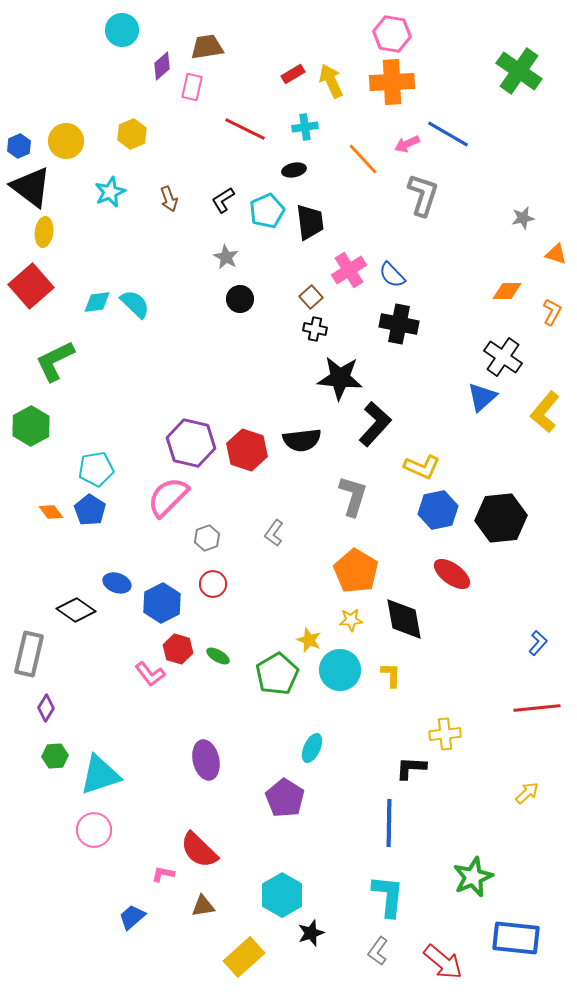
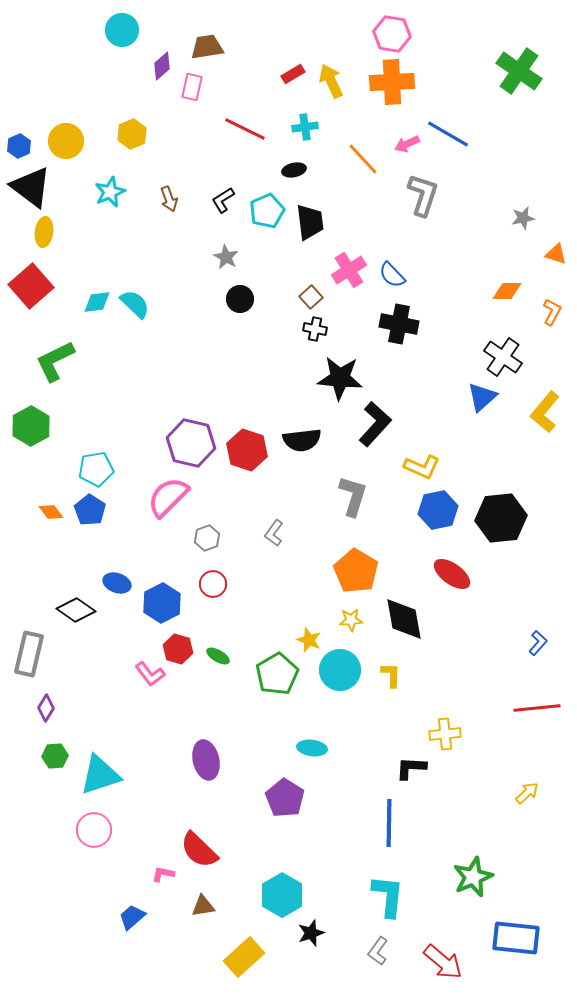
cyan ellipse at (312, 748): rotated 72 degrees clockwise
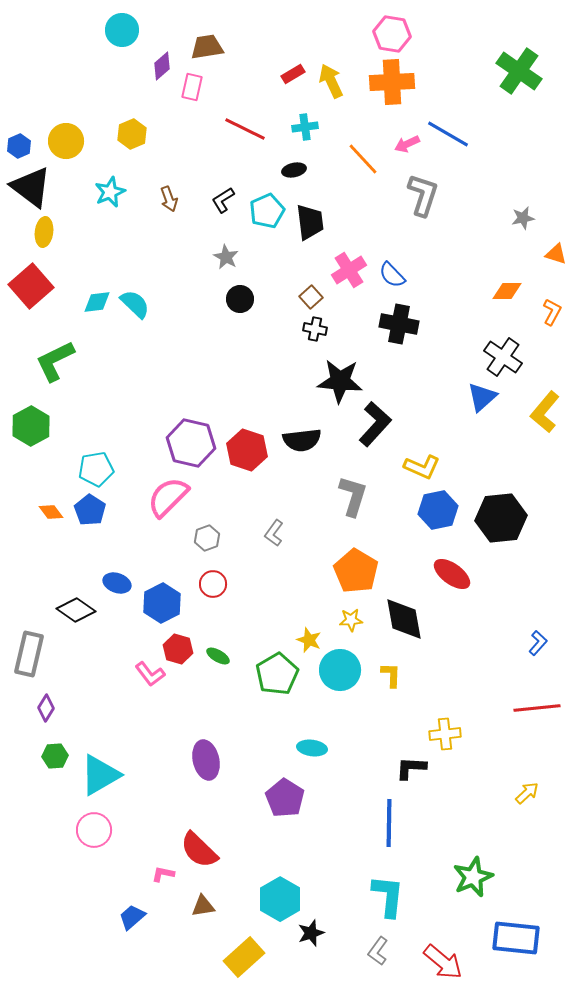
black star at (340, 378): moved 3 px down
cyan triangle at (100, 775): rotated 12 degrees counterclockwise
cyan hexagon at (282, 895): moved 2 px left, 4 px down
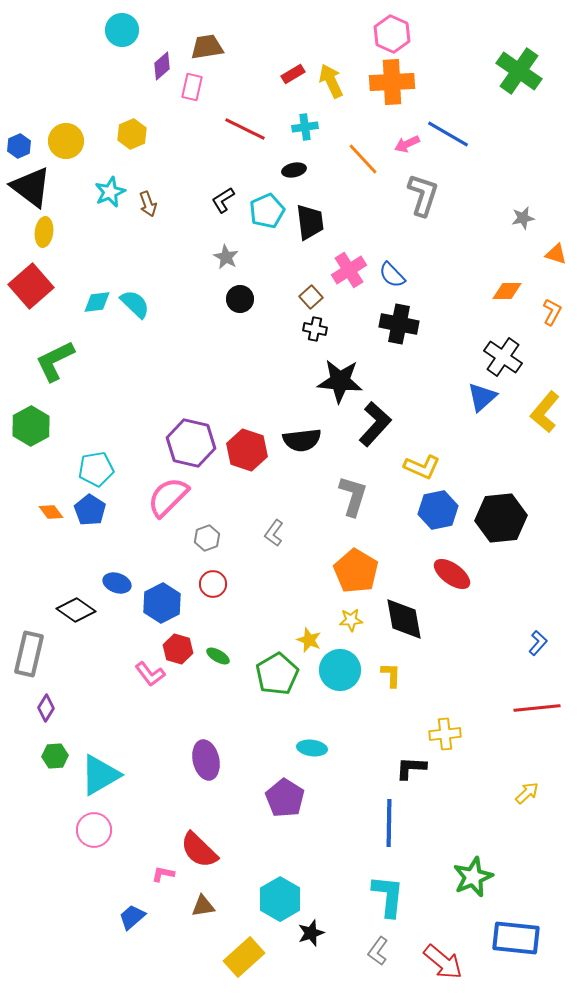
pink hexagon at (392, 34): rotated 15 degrees clockwise
brown arrow at (169, 199): moved 21 px left, 5 px down
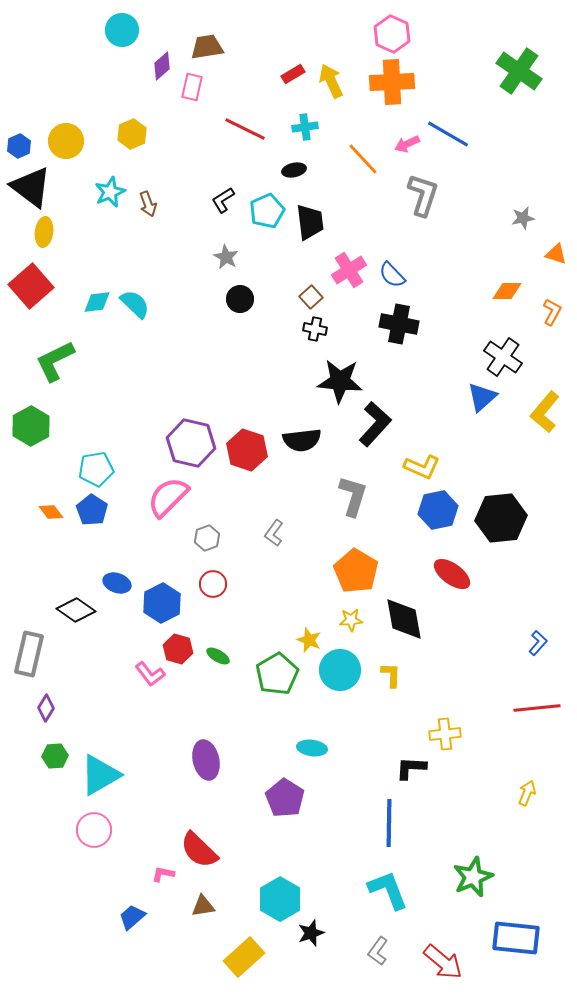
blue pentagon at (90, 510): moved 2 px right
yellow arrow at (527, 793): rotated 25 degrees counterclockwise
cyan L-shape at (388, 896): moved 6 px up; rotated 27 degrees counterclockwise
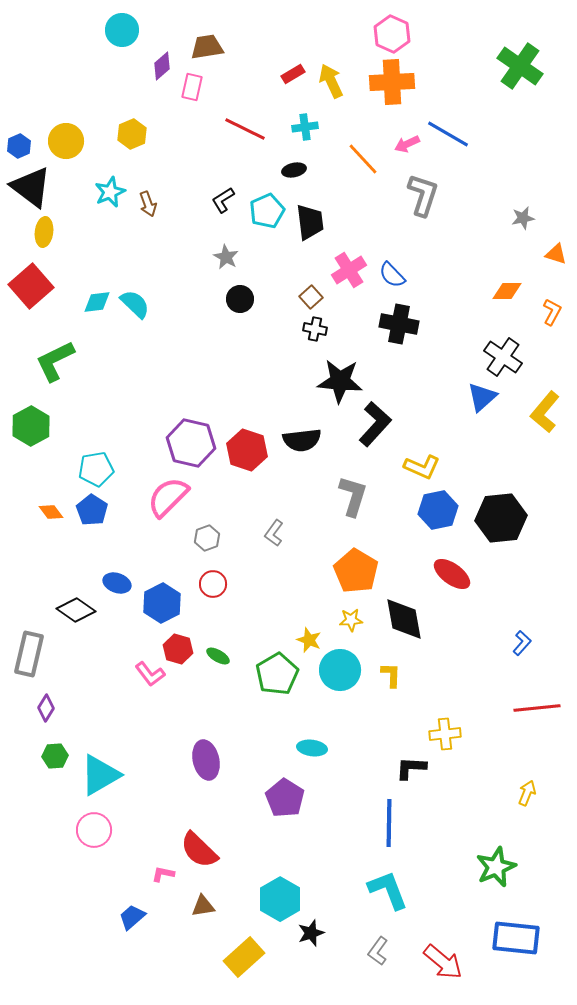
green cross at (519, 71): moved 1 px right, 5 px up
blue L-shape at (538, 643): moved 16 px left
green star at (473, 877): moved 23 px right, 10 px up
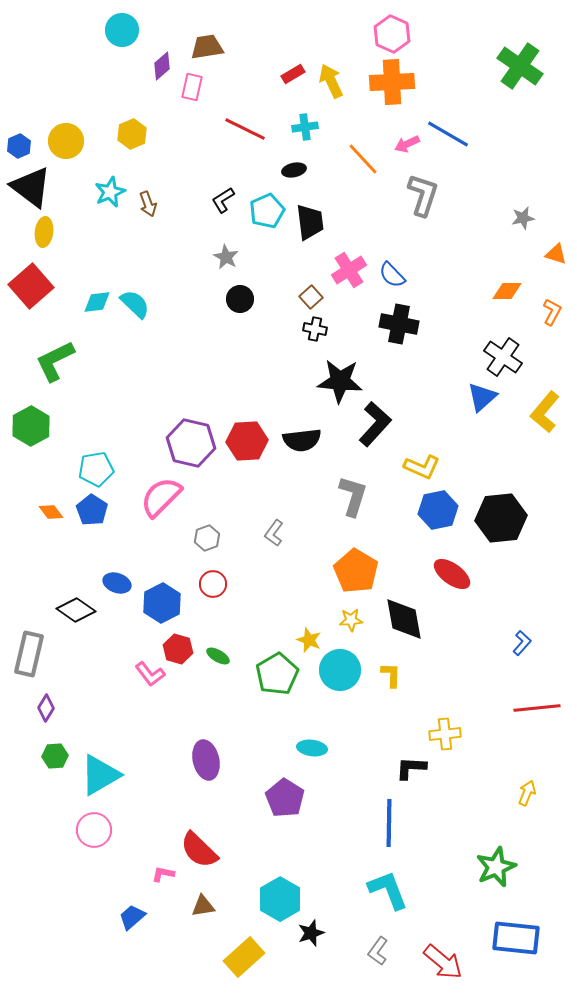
red hexagon at (247, 450): moved 9 px up; rotated 21 degrees counterclockwise
pink semicircle at (168, 497): moved 7 px left
